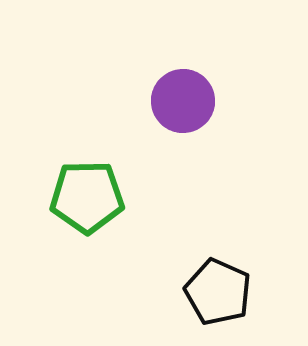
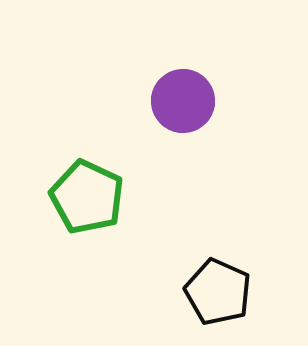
green pentagon: rotated 26 degrees clockwise
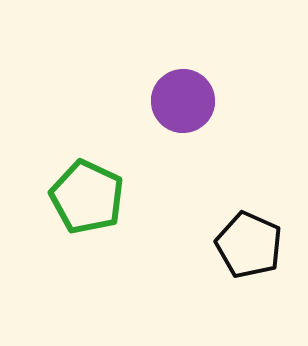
black pentagon: moved 31 px right, 47 px up
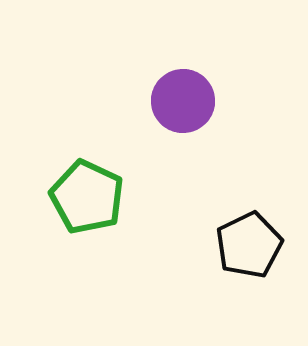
black pentagon: rotated 22 degrees clockwise
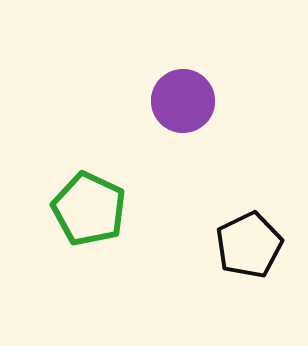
green pentagon: moved 2 px right, 12 px down
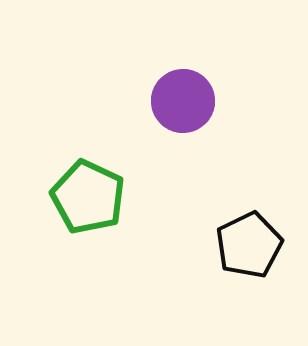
green pentagon: moved 1 px left, 12 px up
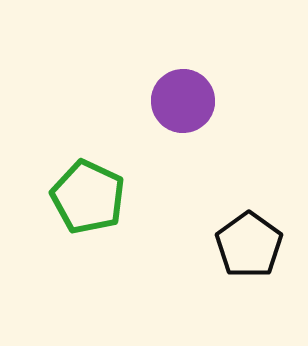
black pentagon: rotated 10 degrees counterclockwise
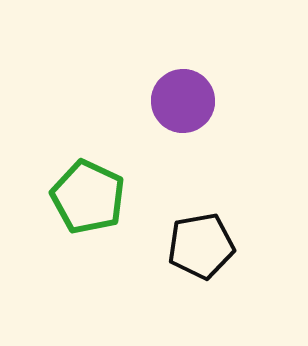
black pentagon: moved 48 px left, 1 px down; rotated 26 degrees clockwise
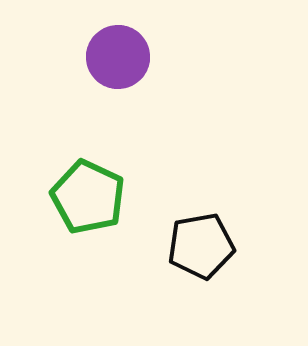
purple circle: moved 65 px left, 44 px up
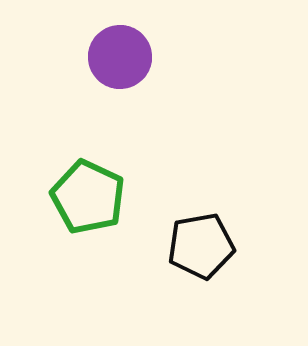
purple circle: moved 2 px right
